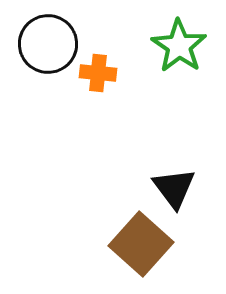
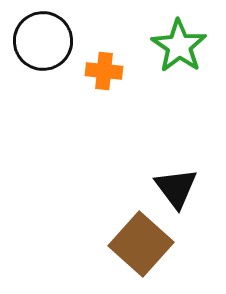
black circle: moved 5 px left, 3 px up
orange cross: moved 6 px right, 2 px up
black triangle: moved 2 px right
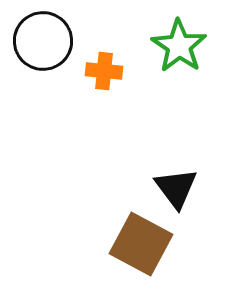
brown square: rotated 14 degrees counterclockwise
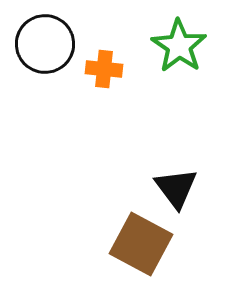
black circle: moved 2 px right, 3 px down
orange cross: moved 2 px up
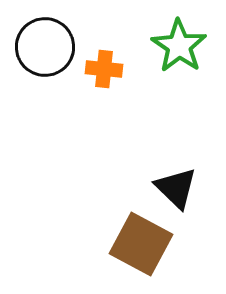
black circle: moved 3 px down
black triangle: rotated 9 degrees counterclockwise
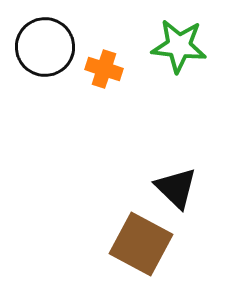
green star: rotated 28 degrees counterclockwise
orange cross: rotated 12 degrees clockwise
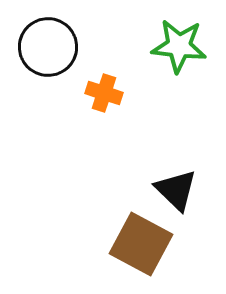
black circle: moved 3 px right
orange cross: moved 24 px down
black triangle: moved 2 px down
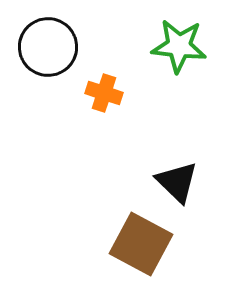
black triangle: moved 1 px right, 8 px up
